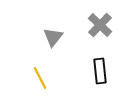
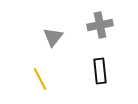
gray cross: rotated 35 degrees clockwise
yellow line: moved 1 px down
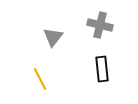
gray cross: rotated 25 degrees clockwise
black rectangle: moved 2 px right, 2 px up
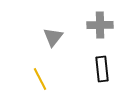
gray cross: rotated 15 degrees counterclockwise
